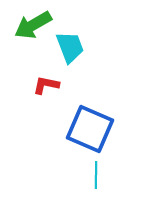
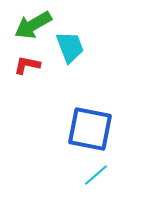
red L-shape: moved 19 px left, 20 px up
blue square: rotated 12 degrees counterclockwise
cyan line: rotated 48 degrees clockwise
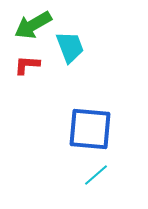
red L-shape: rotated 8 degrees counterclockwise
blue square: rotated 6 degrees counterclockwise
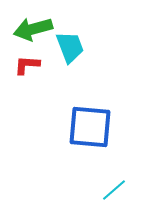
green arrow: moved 4 px down; rotated 15 degrees clockwise
blue square: moved 2 px up
cyan line: moved 18 px right, 15 px down
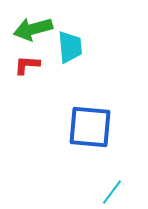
cyan trapezoid: rotated 16 degrees clockwise
cyan line: moved 2 px left, 2 px down; rotated 12 degrees counterclockwise
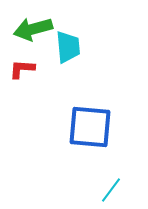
cyan trapezoid: moved 2 px left
red L-shape: moved 5 px left, 4 px down
cyan line: moved 1 px left, 2 px up
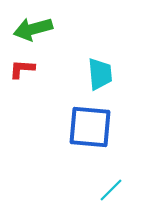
cyan trapezoid: moved 32 px right, 27 px down
cyan line: rotated 8 degrees clockwise
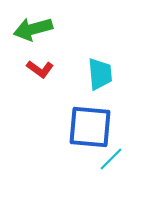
red L-shape: moved 18 px right; rotated 148 degrees counterclockwise
cyan line: moved 31 px up
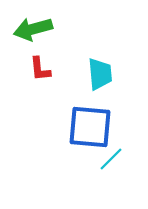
red L-shape: rotated 48 degrees clockwise
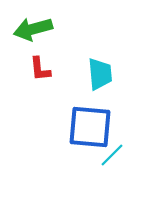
cyan line: moved 1 px right, 4 px up
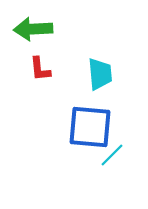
green arrow: rotated 12 degrees clockwise
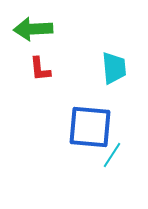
cyan trapezoid: moved 14 px right, 6 px up
cyan line: rotated 12 degrees counterclockwise
